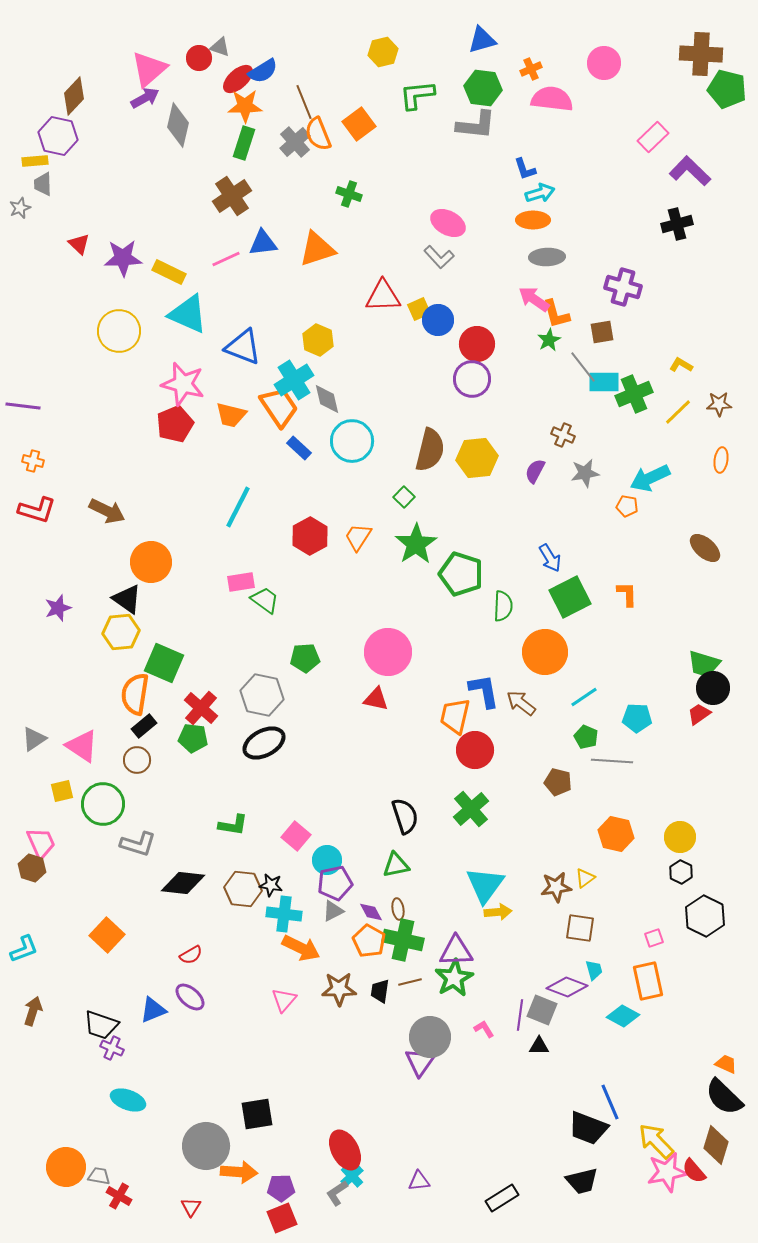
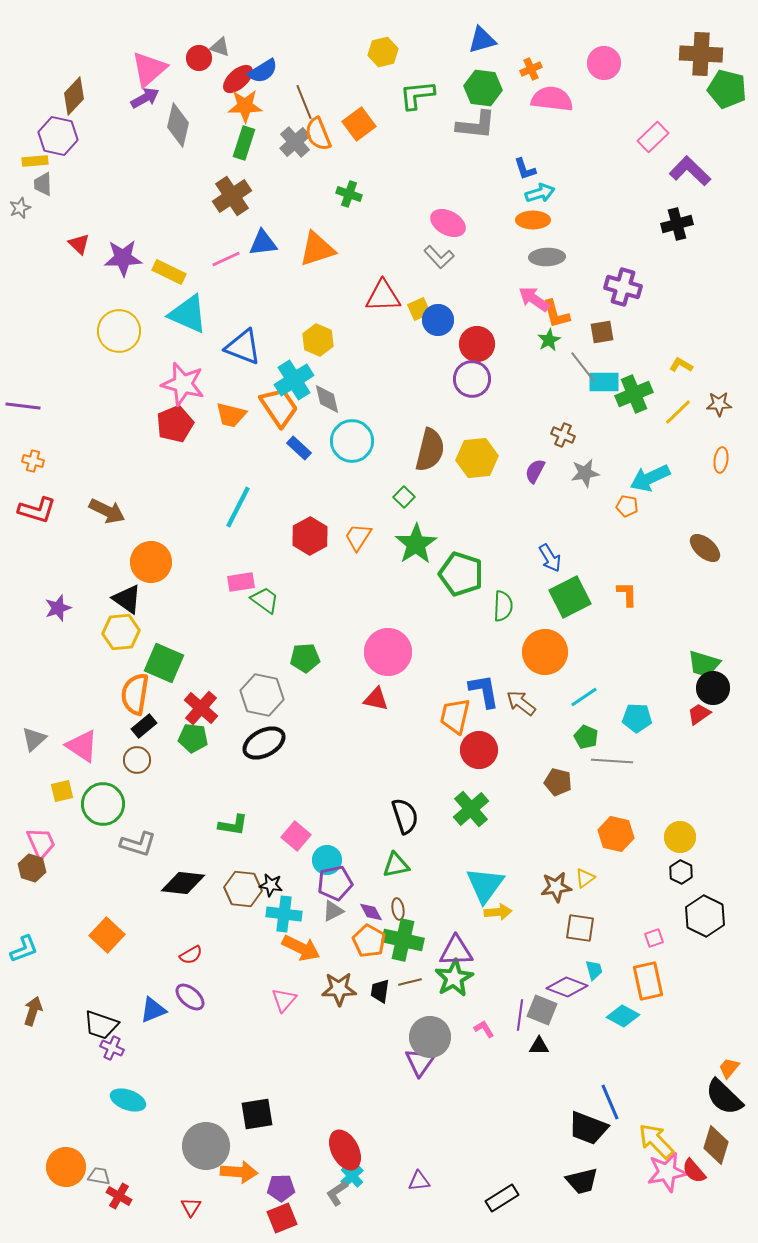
gray triangle at (34, 739): rotated 8 degrees counterclockwise
red circle at (475, 750): moved 4 px right
orange trapezoid at (726, 1064): moved 3 px right, 4 px down; rotated 75 degrees counterclockwise
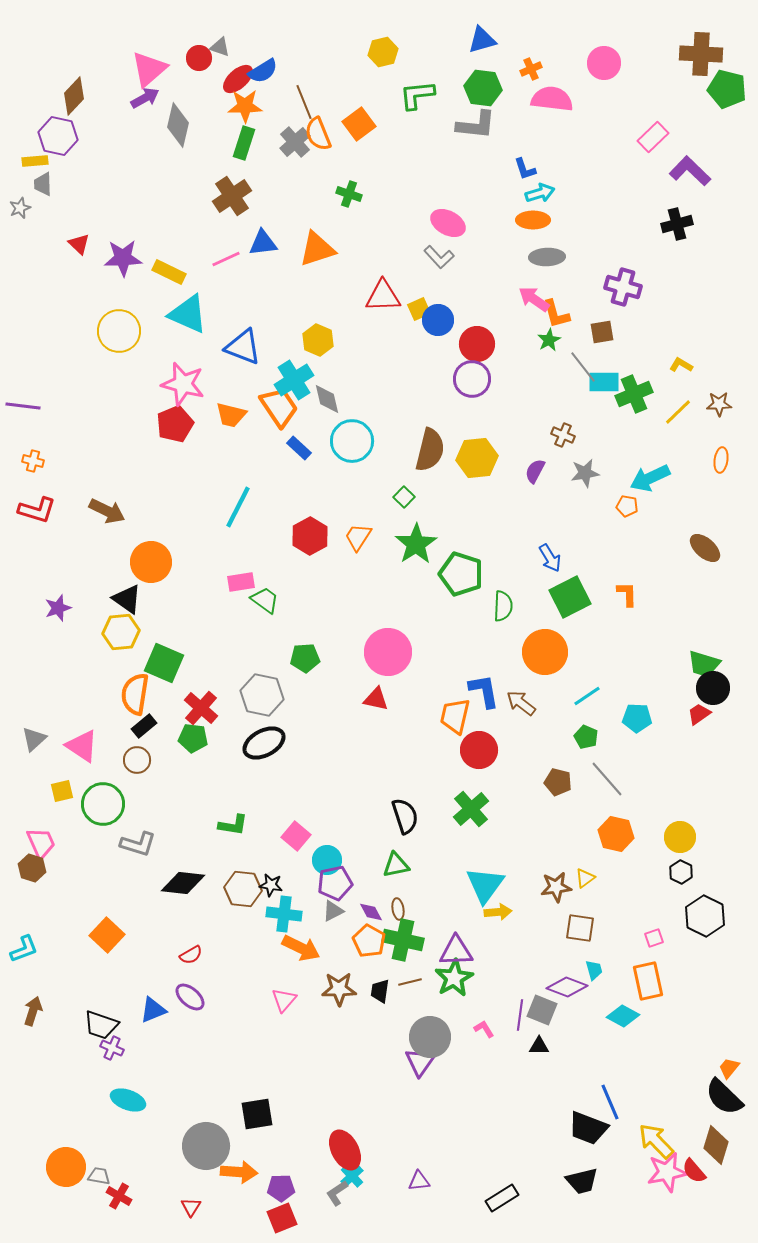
cyan line at (584, 697): moved 3 px right, 1 px up
gray line at (612, 761): moved 5 px left, 18 px down; rotated 45 degrees clockwise
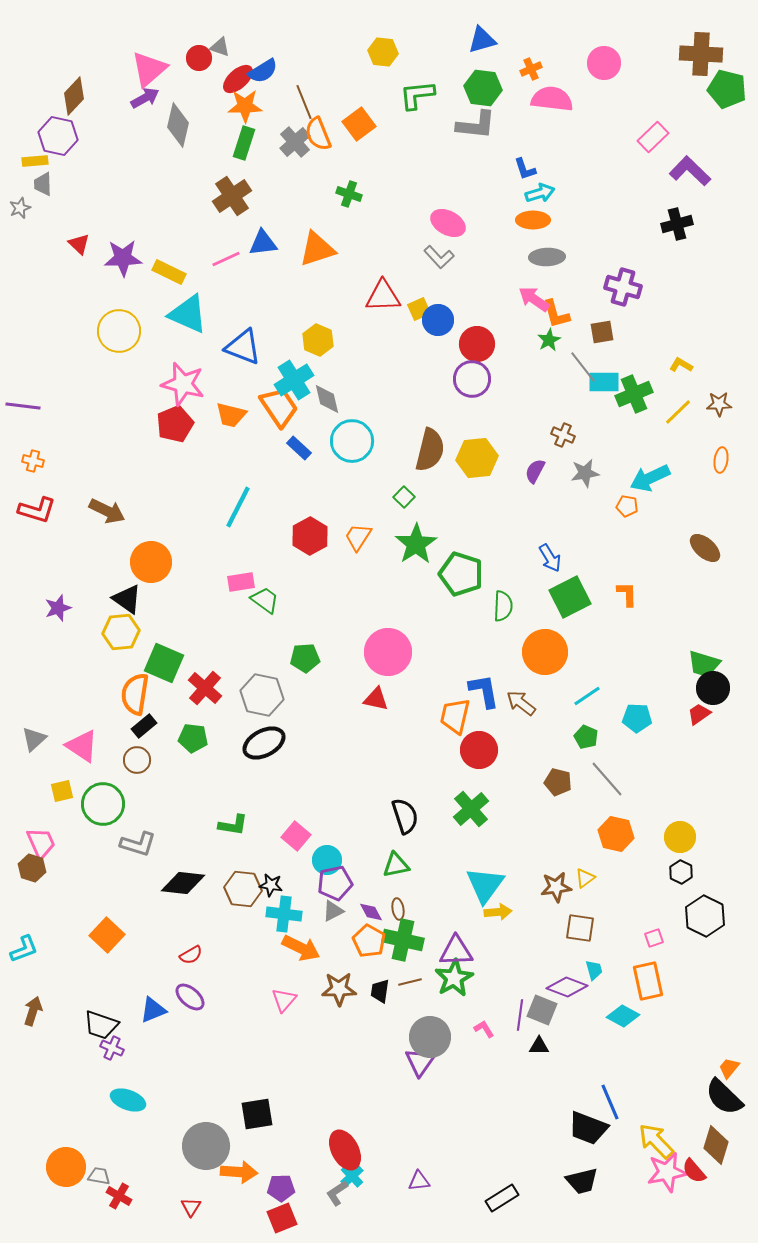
yellow hexagon at (383, 52): rotated 20 degrees clockwise
red cross at (201, 708): moved 4 px right, 20 px up
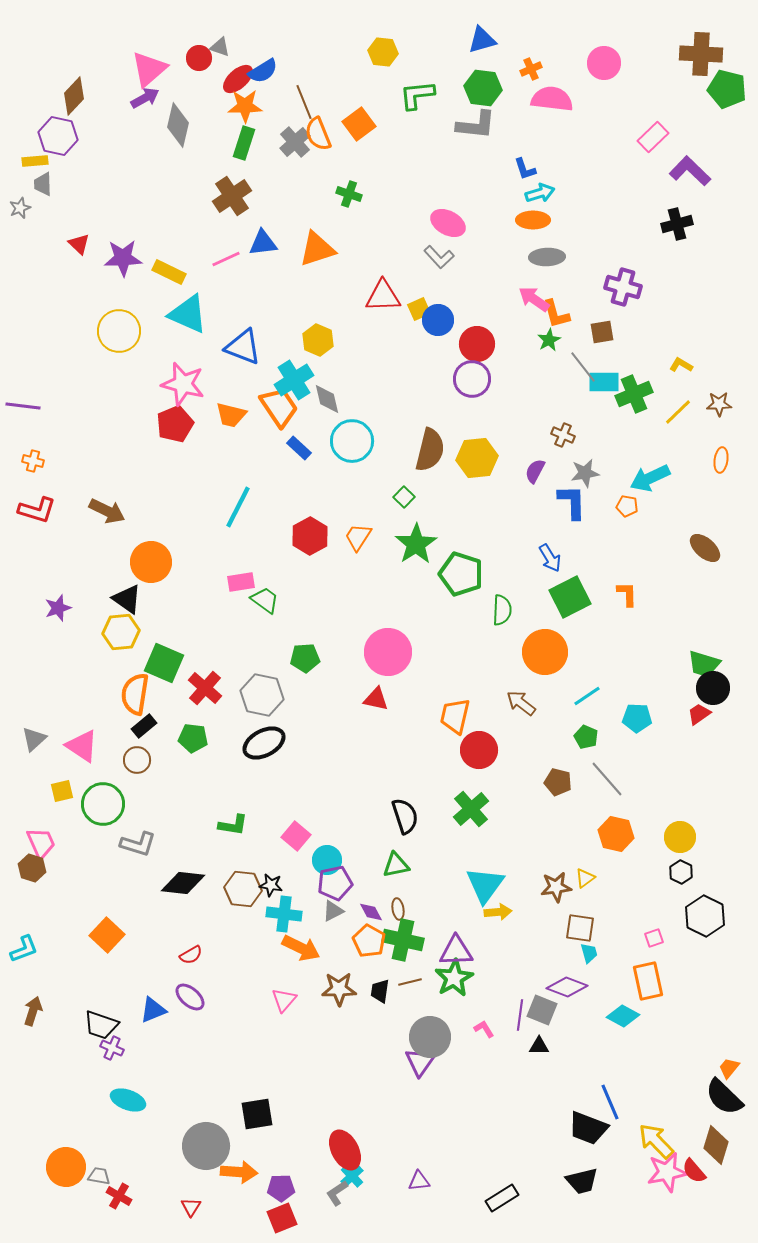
green semicircle at (503, 606): moved 1 px left, 4 px down
blue L-shape at (484, 691): moved 88 px right, 189 px up; rotated 9 degrees clockwise
cyan trapezoid at (594, 970): moved 5 px left, 17 px up
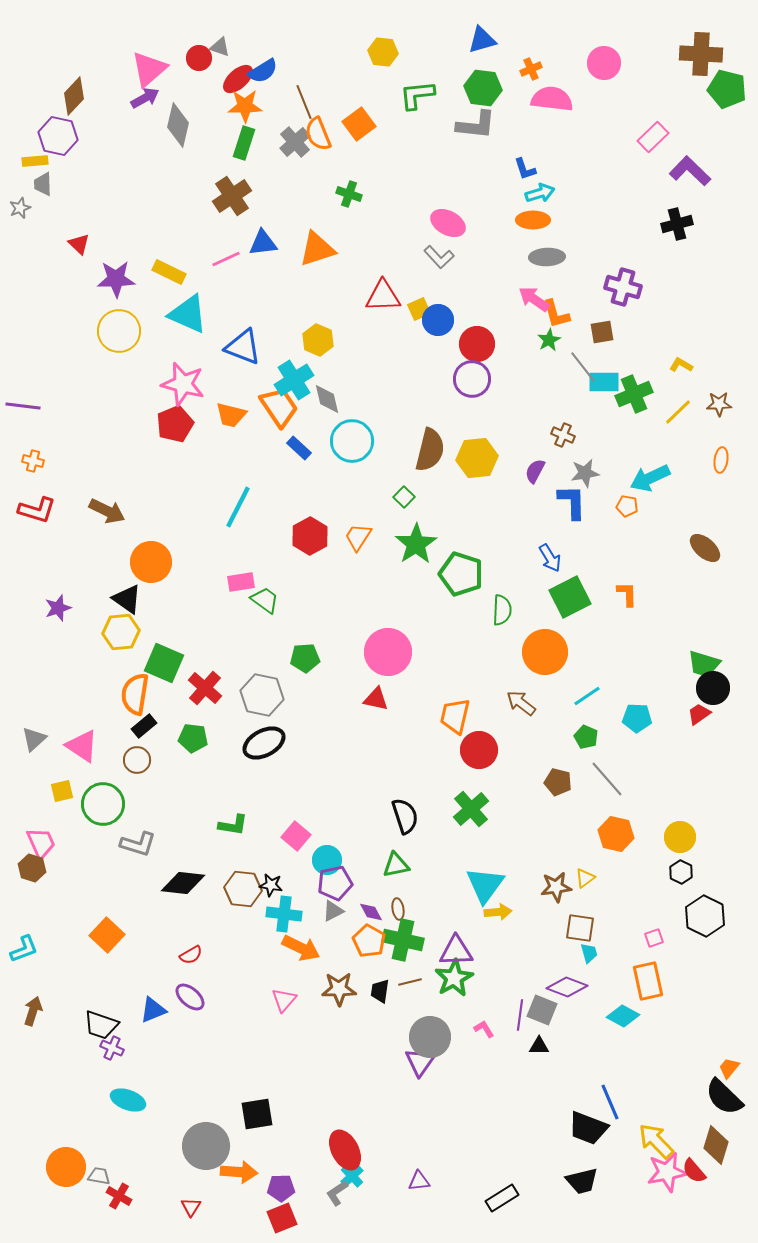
purple star at (123, 258): moved 7 px left, 21 px down
